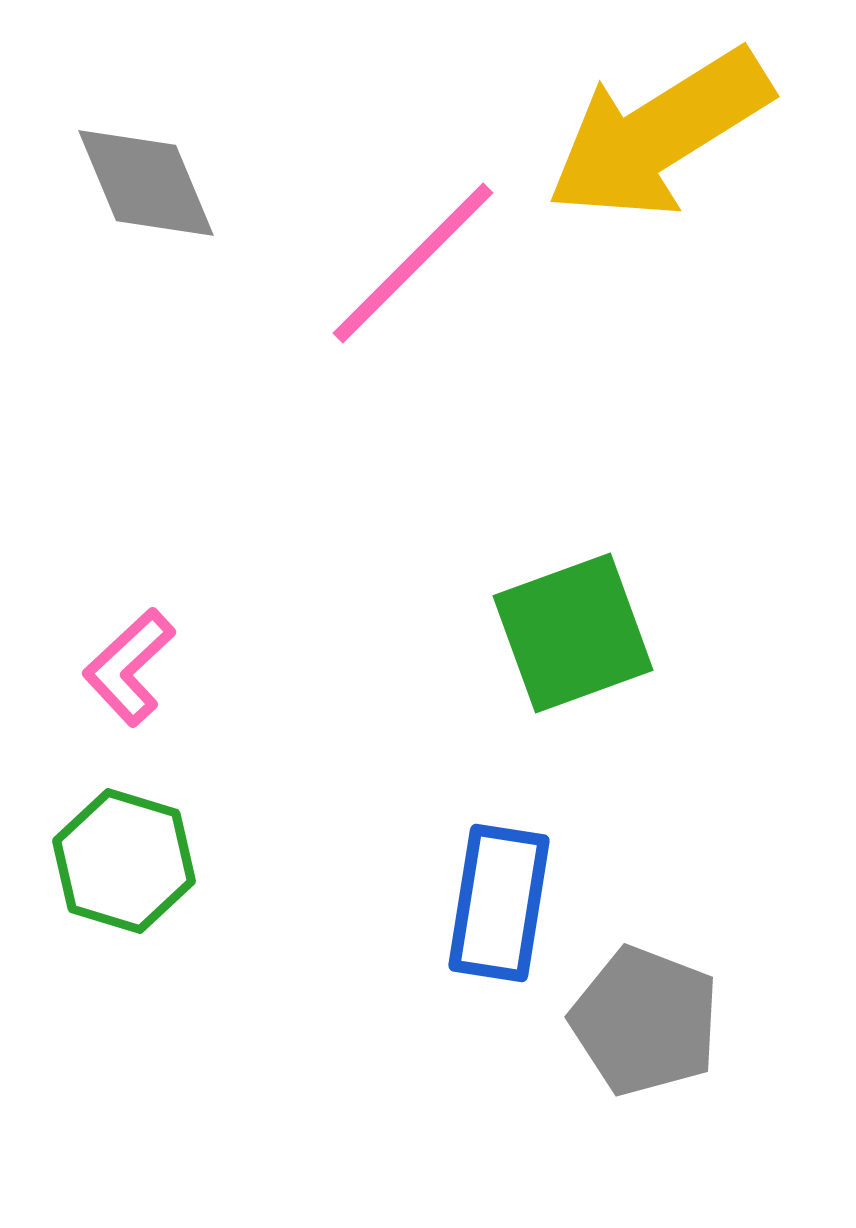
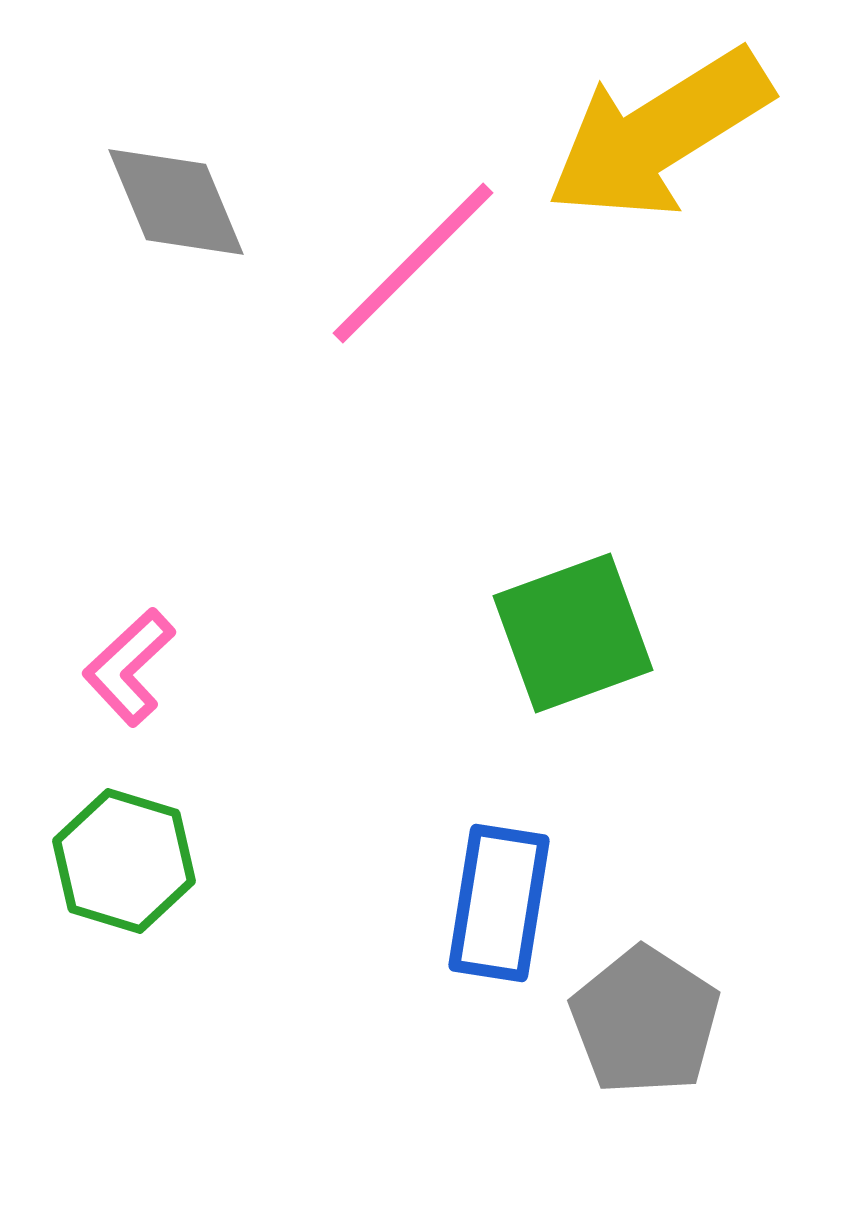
gray diamond: moved 30 px right, 19 px down
gray pentagon: rotated 12 degrees clockwise
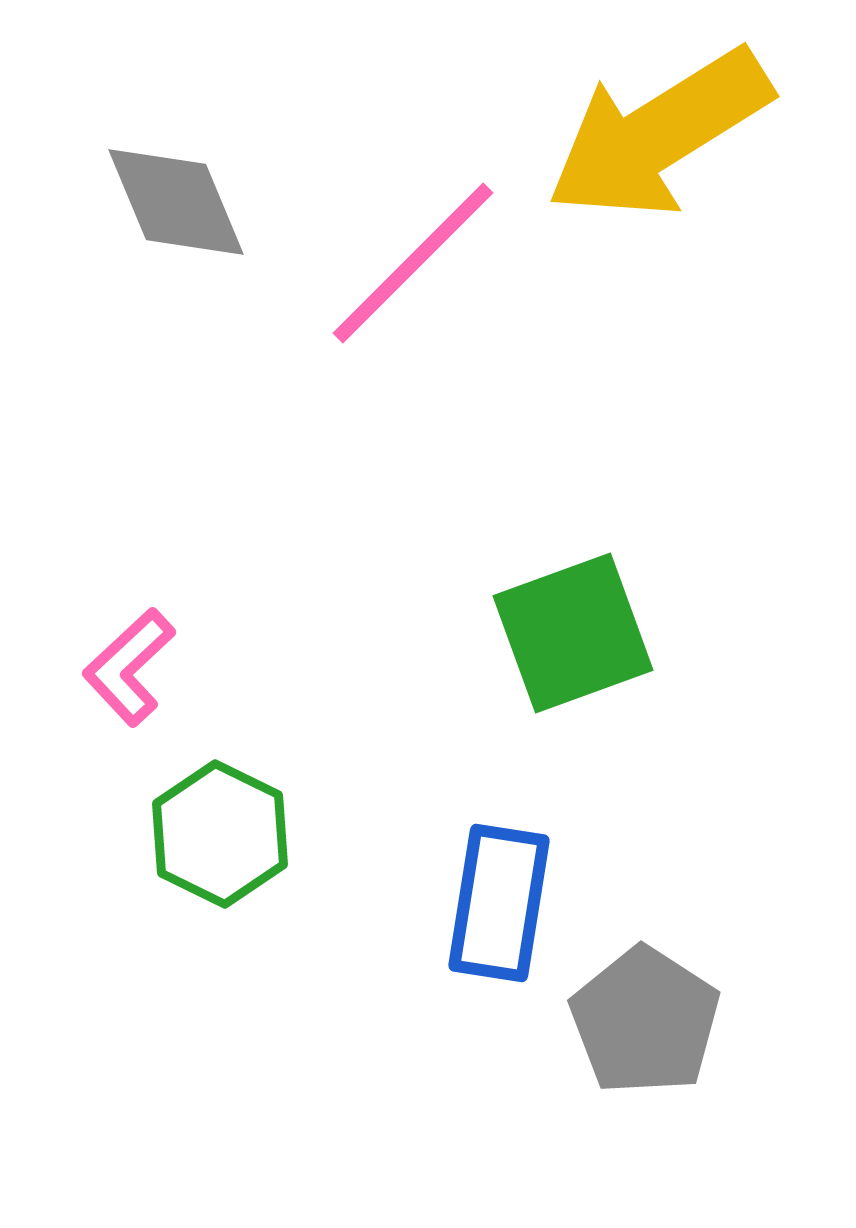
green hexagon: moved 96 px right, 27 px up; rotated 9 degrees clockwise
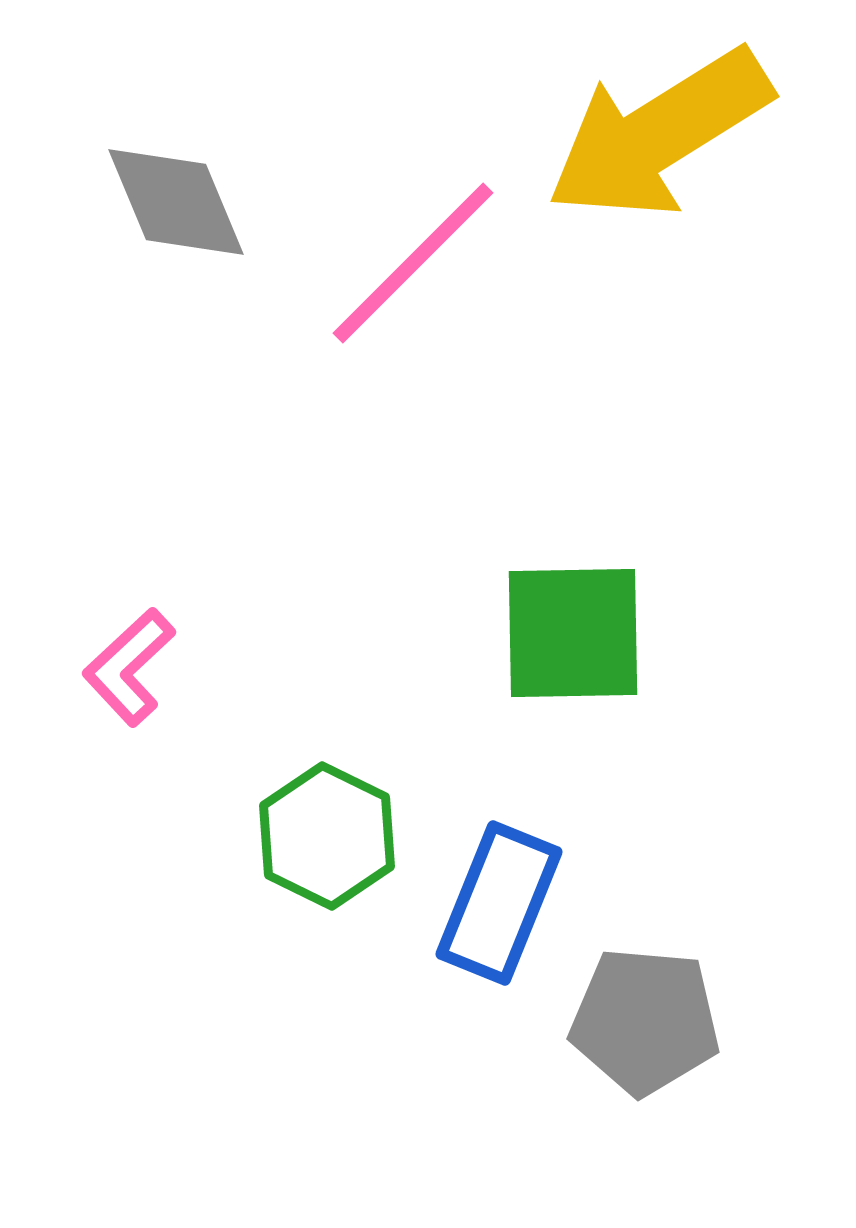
green square: rotated 19 degrees clockwise
green hexagon: moved 107 px right, 2 px down
blue rectangle: rotated 13 degrees clockwise
gray pentagon: rotated 28 degrees counterclockwise
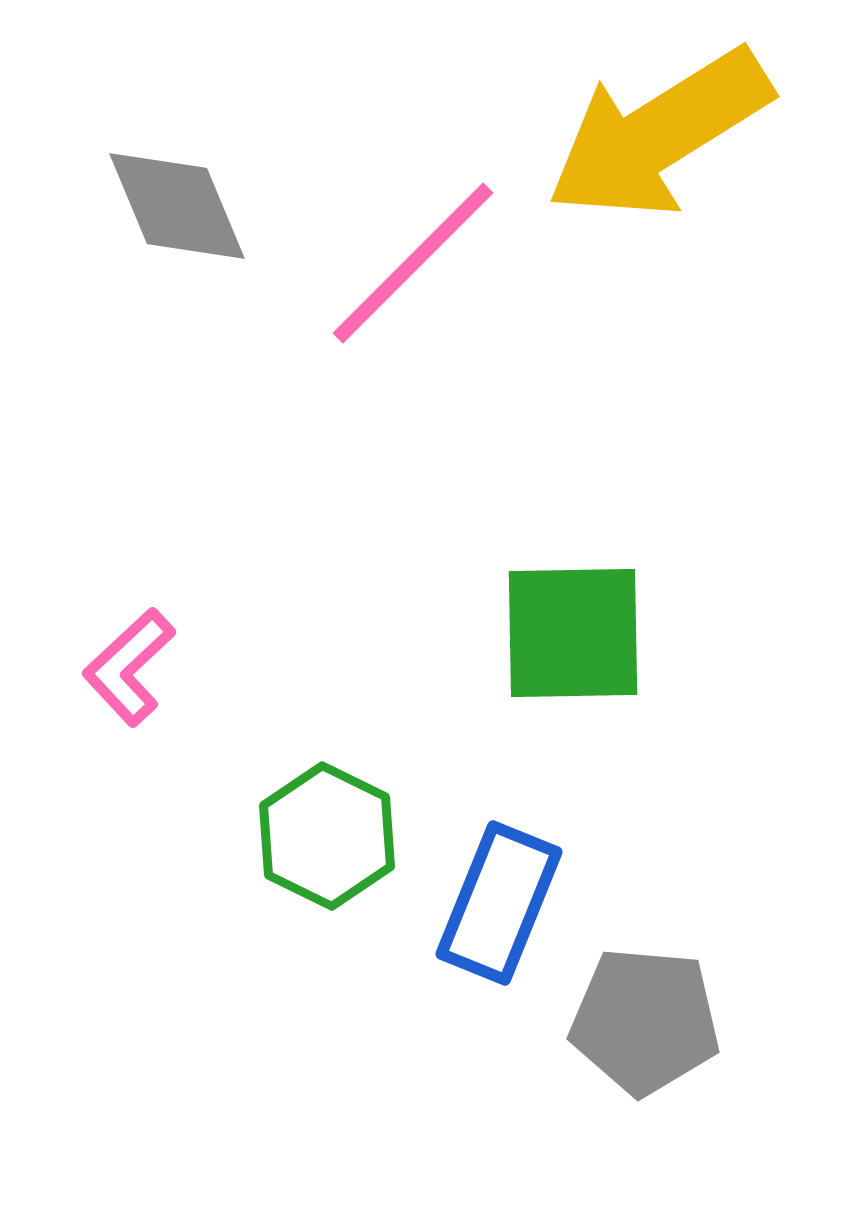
gray diamond: moved 1 px right, 4 px down
